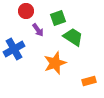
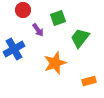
red circle: moved 3 px left, 1 px up
green trapezoid: moved 7 px right, 1 px down; rotated 85 degrees counterclockwise
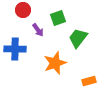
green trapezoid: moved 2 px left
blue cross: moved 1 px right; rotated 30 degrees clockwise
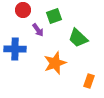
green square: moved 4 px left, 2 px up
green trapezoid: rotated 85 degrees counterclockwise
orange rectangle: rotated 56 degrees counterclockwise
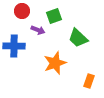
red circle: moved 1 px left, 1 px down
purple arrow: rotated 32 degrees counterclockwise
blue cross: moved 1 px left, 3 px up
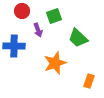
purple arrow: rotated 48 degrees clockwise
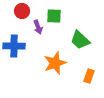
green square: rotated 21 degrees clockwise
purple arrow: moved 3 px up
green trapezoid: moved 2 px right, 2 px down
orange rectangle: moved 5 px up
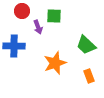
green trapezoid: moved 6 px right, 5 px down
orange rectangle: rotated 40 degrees counterclockwise
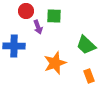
red circle: moved 4 px right
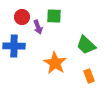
red circle: moved 4 px left, 6 px down
orange star: rotated 20 degrees counterclockwise
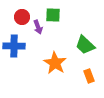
green square: moved 1 px left, 1 px up
green trapezoid: moved 1 px left
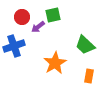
green square: rotated 14 degrees counterclockwise
purple arrow: rotated 72 degrees clockwise
blue cross: rotated 20 degrees counterclockwise
orange star: rotated 10 degrees clockwise
orange rectangle: rotated 32 degrees clockwise
